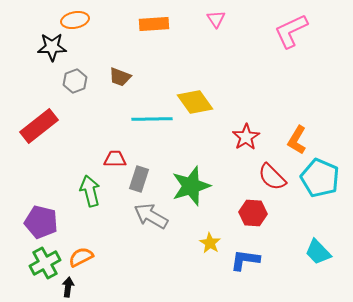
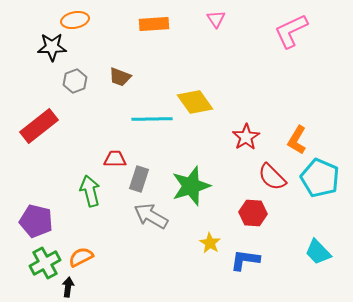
purple pentagon: moved 5 px left, 1 px up
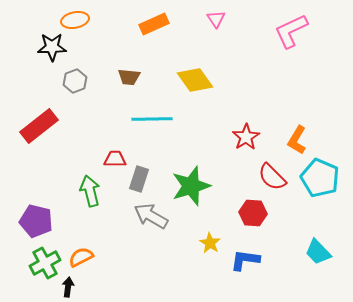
orange rectangle: rotated 20 degrees counterclockwise
brown trapezoid: moved 9 px right; rotated 15 degrees counterclockwise
yellow diamond: moved 22 px up
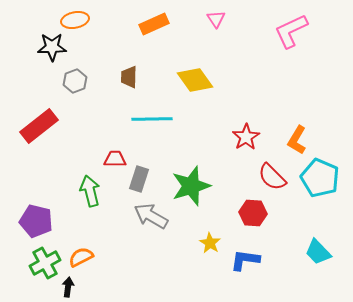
brown trapezoid: rotated 85 degrees clockwise
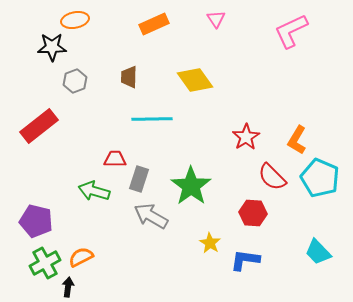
green star: rotated 18 degrees counterclockwise
green arrow: moved 4 px right; rotated 60 degrees counterclockwise
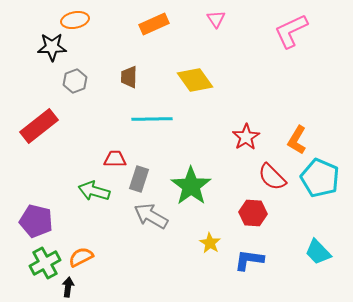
blue L-shape: moved 4 px right
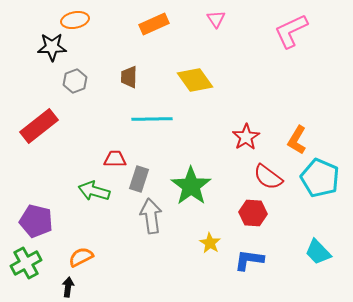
red semicircle: moved 4 px left; rotated 8 degrees counterclockwise
gray arrow: rotated 52 degrees clockwise
green cross: moved 19 px left
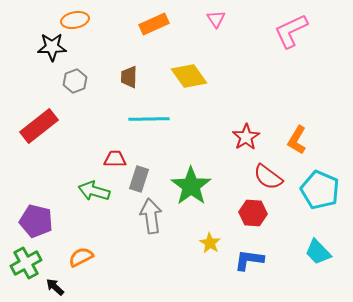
yellow diamond: moved 6 px left, 4 px up
cyan line: moved 3 px left
cyan pentagon: moved 12 px down
black arrow: moved 13 px left; rotated 54 degrees counterclockwise
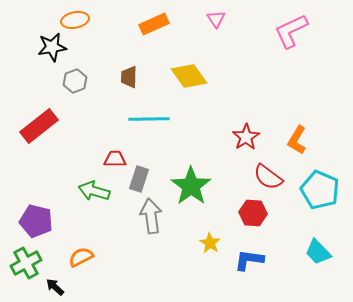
black star: rotated 8 degrees counterclockwise
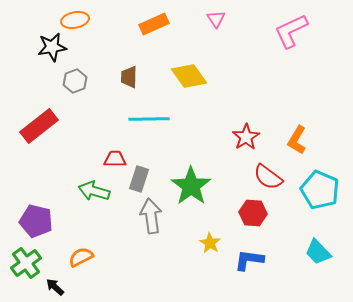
green cross: rotated 8 degrees counterclockwise
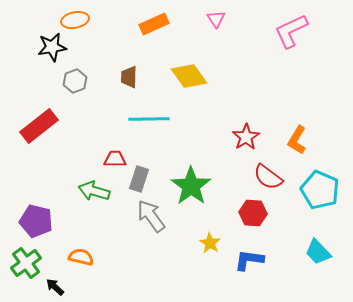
gray arrow: rotated 28 degrees counterclockwise
orange semicircle: rotated 40 degrees clockwise
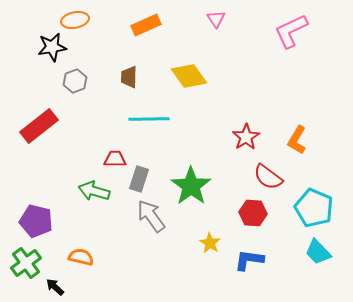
orange rectangle: moved 8 px left, 1 px down
cyan pentagon: moved 6 px left, 18 px down
